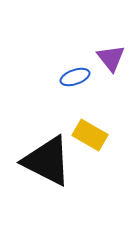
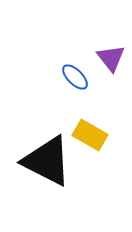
blue ellipse: rotated 64 degrees clockwise
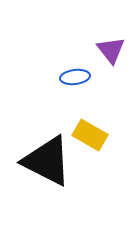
purple triangle: moved 8 px up
blue ellipse: rotated 52 degrees counterclockwise
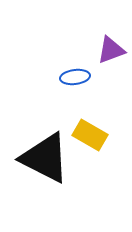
purple triangle: rotated 48 degrees clockwise
black triangle: moved 2 px left, 3 px up
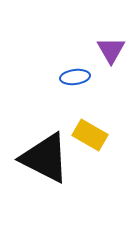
purple triangle: rotated 40 degrees counterclockwise
